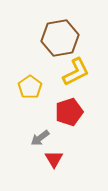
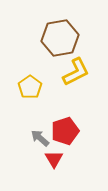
red pentagon: moved 4 px left, 19 px down
gray arrow: rotated 78 degrees clockwise
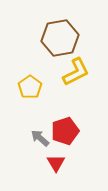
red triangle: moved 2 px right, 4 px down
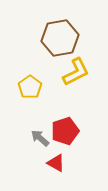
red triangle: rotated 30 degrees counterclockwise
